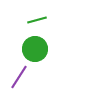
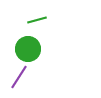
green circle: moved 7 px left
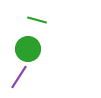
green line: rotated 30 degrees clockwise
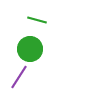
green circle: moved 2 px right
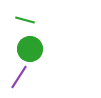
green line: moved 12 px left
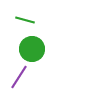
green circle: moved 2 px right
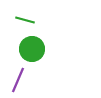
purple line: moved 1 px left, 3 px down; rotated 10 degrees counterclockwise
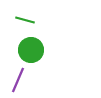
green circle: moved 1 px left, 1 px down
